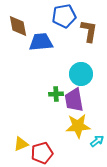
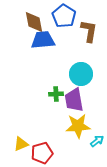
blue pentagon: rotated 30 degrees counterclockwise
brown diamond: moved 16 px right, 4 px up
blue trapezoid: moved 2 px right, 2 px up
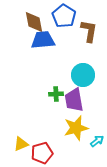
cyan circle: moved 2 px right, 1 px down
yellow star: moved 2 px left, 2 px down; rotated 10 degrees counterclockwise
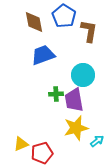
blue trapezoid: moved 15 px down; rotated 15 degrees counterclockwise
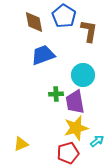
purple trapezoid: moved 1 px right, 2 px down
red pentagon: moved 26 px right
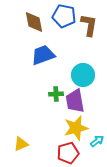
blue pentagon: rotated 20 degrees counterclockwise
brown L-shape: moved 6 px up
purple trapezoid: moved 1 px up
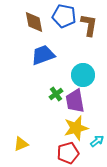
green cross: rotated 32 degrees counterclockwise
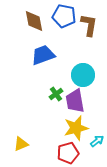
brown diamond: moved 1 px up
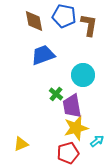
green cross: rotated 16 degrees counterclockwise
purple trapezoid: moved 3 px left, 5 px down
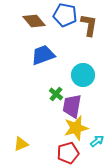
blue pentagon: moved 1 px right, 1 px up
brown diamond: rotated 30 degrees counterclockwise
purple trapezoid: rotated 20 degrees clockwise
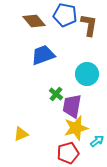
cyan circle: moved 4 px right, 1 px up
yellow triangle: moved 10 px up
